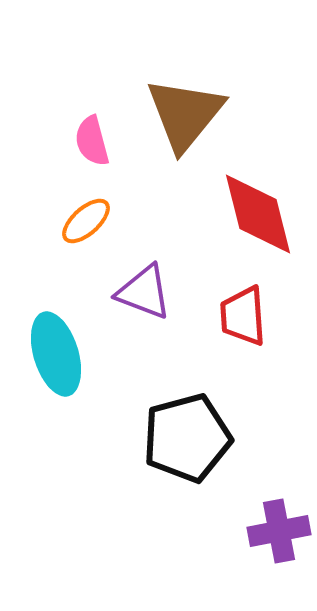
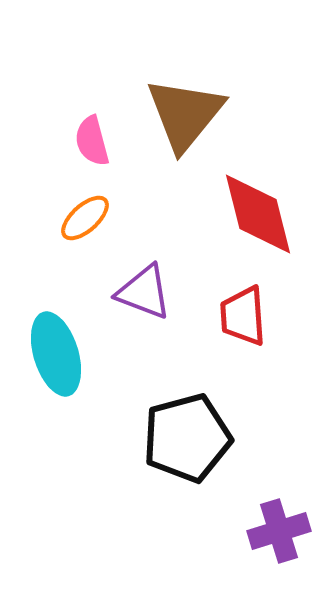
orange ellipse: moved 1 px left, 3 px up
purple cross: rotated 6 degrees counterclockwise
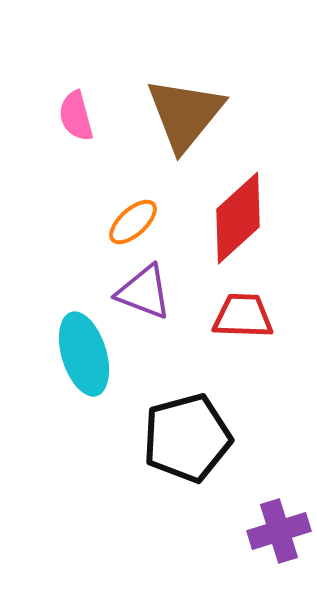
pink semicircle: moved 16 px left, 25 px up
red diamond: moved 20 px left, 4 px down; rotated 62 degrees clockwise
orange ellipse: moved 48 px right, 4 px down
red trapezoid: rotated 96 degrees clockwise
cyan ellipse: moved 28 px right
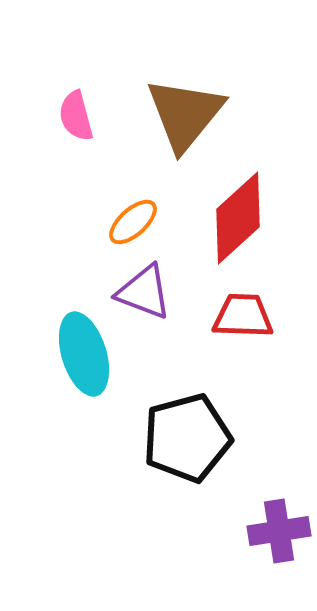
purple cross: rotated 8 degrees clockwise
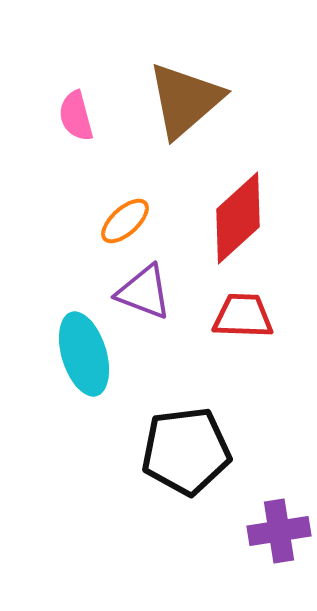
brown triangle: moved 14 px up; rotated 10 degrees clockwise
orange ellipse: moved 8 px left, 1 px up
black pentagon: moved 1 px left, 13 px down; rotated 8 degrees clockwise
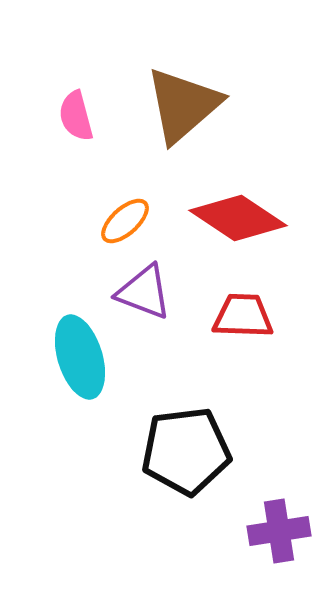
brown triangle: moved 2 px left, 5 px down
red diamond: rotated 76 degrees clockwise
cyan ellipse: moved 4 px left, 3 px down
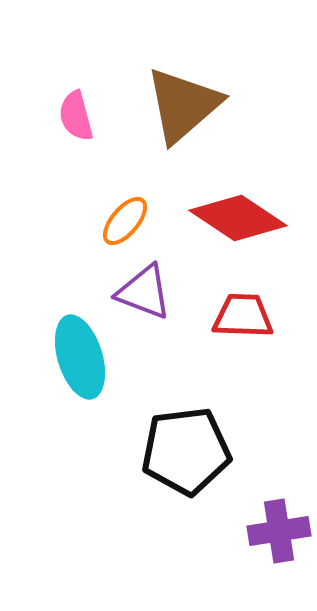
orange ellipse: rotated 8 degrees counterclockwise
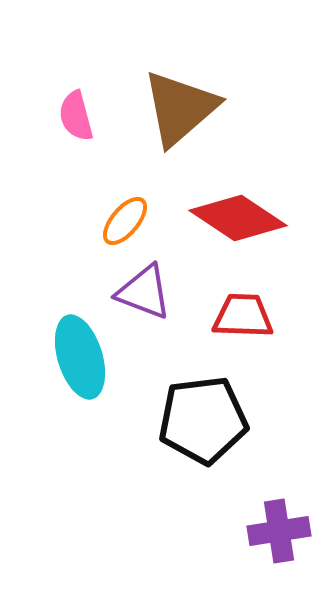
brown triangle: moved 3 px left, 3 px down
black pentagon: moved 17 px right, 31 px up
